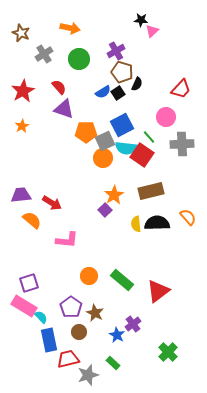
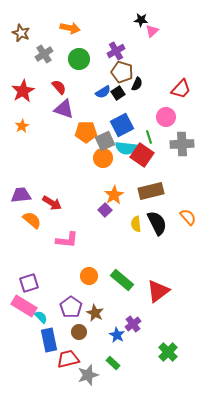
green line at (149, 137): rotated 24 degrees clockwise
black semicircle at (157, 223): rotated 65 degrees clockwise
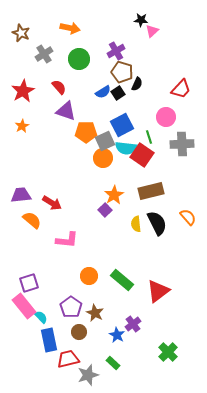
purple triangle at (64, 109): moved 2 px right, 2 px down
pink rectangle at (24, 306): rotated 20 degrees clockwise
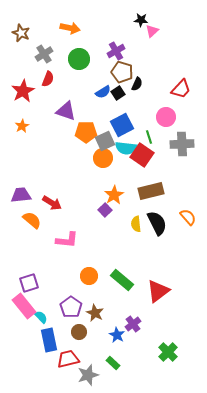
red semicircle at (59, 87): moved 11 px left, 8 px up; rotated 63 degrees clockwise
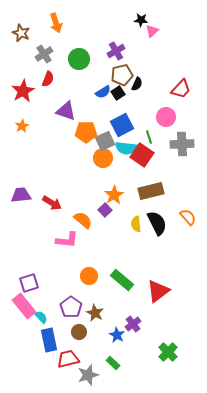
orange arrow at (70, 28): moved 14 px left, 5 px up; rotated 60 degrees clockwise
brown pentagon at (122, 72): moved 3 px down; rotated 30 degrees counterclockwise
orange semicircle at (32, 220): moved 51 px right
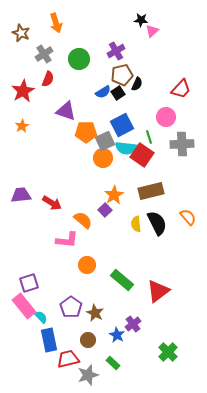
orange circle at (89, 276): moved 2 px left, 11 px up
brown circle at (79, 332): moved 9 px right, 8 px down
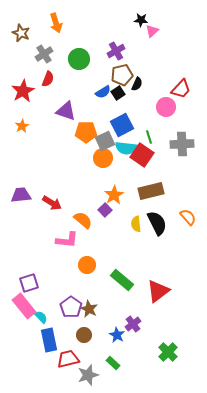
pink circle at (166, 117): moved 10 px up
brown star at (95, 313): moved 6 px left, 4 px up
brown circle at (88, 340): moved 4 px left, 5 px up
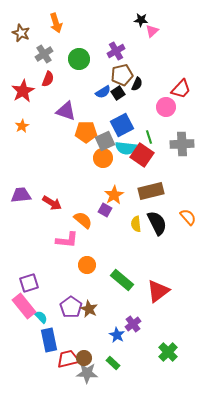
purple square at (105, 210): rotated 16 degrees counterclockwise
brown circle at (84, 335): moved 23 px down
gray star at (88, 375): moved 1 px left, 2 px up; rotated 20 degrees clockwise
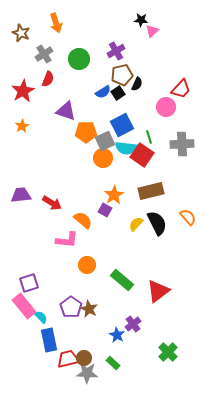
yellow semicircle at (136, 224): rotated 49 degrees clockwise
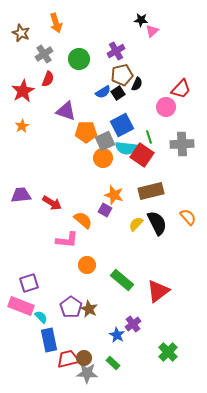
orange star at (114, 195): rotated 24 degrees counterclockwise
pink rectangle at (24, 306): moved 3 px left; rotated 30 degrees counterclockwise
